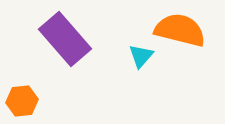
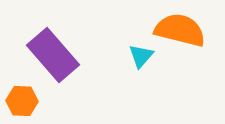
purple rectangle: moved 12 px left, 16 px down
orange hexagon: rotated 8 degrees clockwise
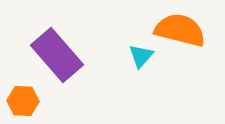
purple rectangle: moved 4 px right
orange hexagon: moved 1 px right
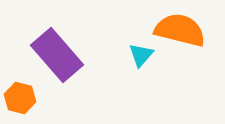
cyan triangle: moved 1 px up
orange hexagon: moved 3 px left, 3 px up; rotated 12 degrees clockwise
